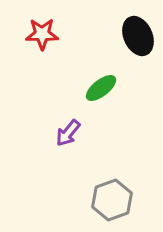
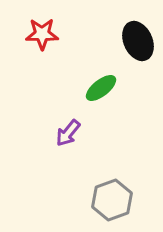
black ellipse: moved 5 px down
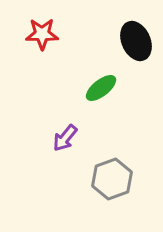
black ellipse: moved 2 px left
purple arrow: moved 3 px left, 5 px down
gray hexagon: moved 21 px up
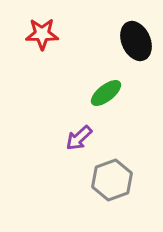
green ellipse: moved 5 px right, 5 px down
purple arrow: moved 14 px right; rotated 8 degrees clockwise
gray hexagon: moved 1 px down
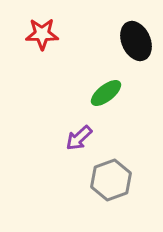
gray hexagon: moved 1 px left
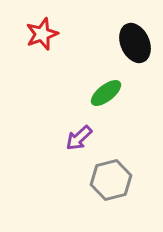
red star: rotated 20 degrees counterclockwise
black ellipse: moved 1 px left, 2 px down
gray hexagon: rotated 6 degrees clockwise
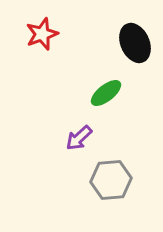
gray hexagon: rotated 9 degrees clockwise
